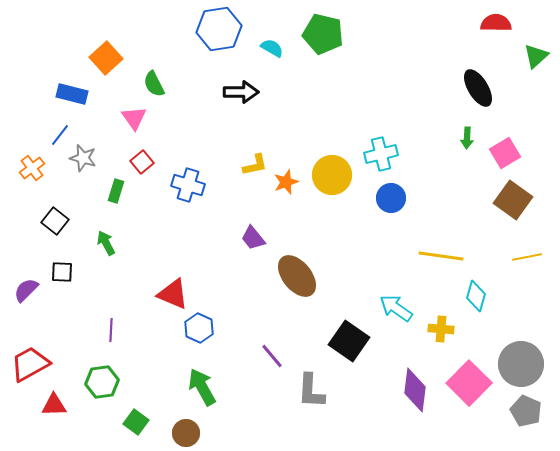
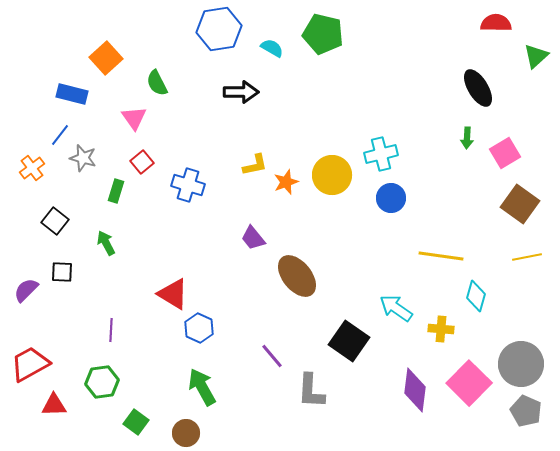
green semicircle at (154, 84): moved 3 px right, 1 px up
brown square at (513, 200): moved 7 px right, 4 px down
red triangle at (173, 294): rotated 8 degrees clockwise
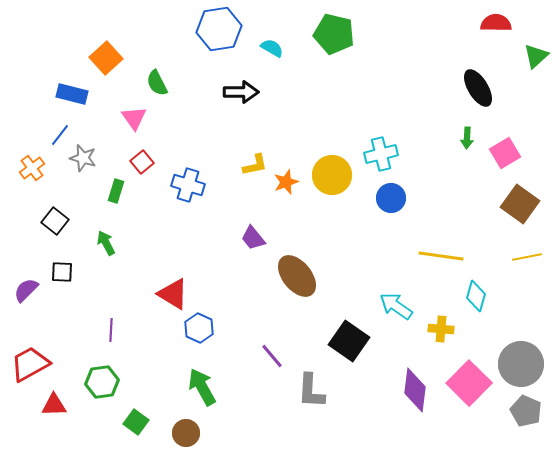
green pentagon at (323, 34): moved 11 px right
cyan arrow at (396, 308): moved 2 px up
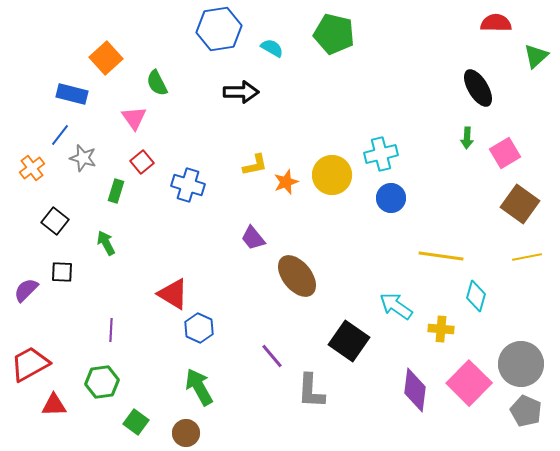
green arrow at (202, 387): moved 3 px left
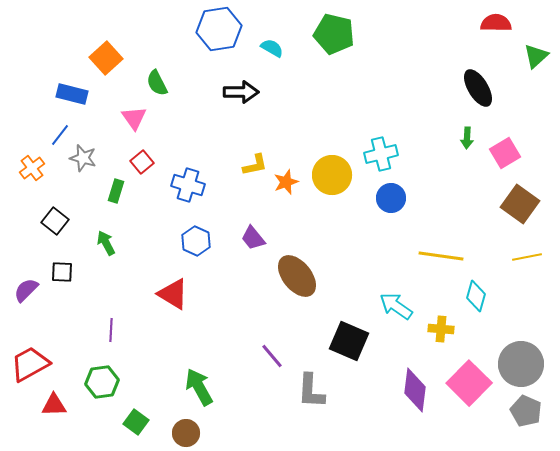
blue hexagon at (199, 328): moved 3 px left, 87 px up
black square at (349, 341): rotated 12 degrees counterclockwise
